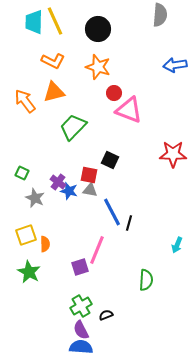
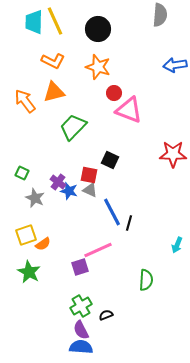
gray triangle: rotated 14 degrees clockwise
orange semicircle: moved 2 px left; rotated 56 degrees clockwise
pink line: moved 1 px right; rotated 44 degrees clockwise
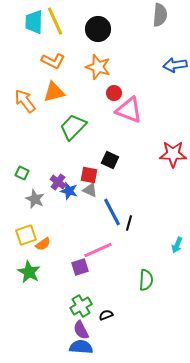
gray star: moved 1 px down
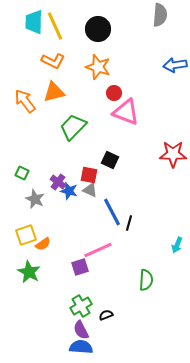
yellow line: moved 5 px down
pink triangle: moved 3 px left, 2 px down
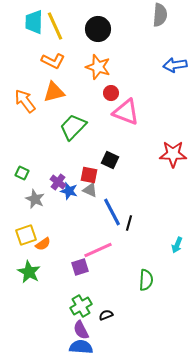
red circle: moved 3 px left
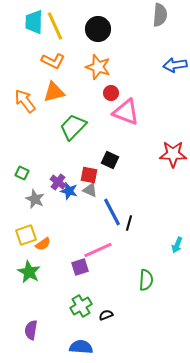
purple semicircle: moved 50 px left; rotated 36 degrees clockwise
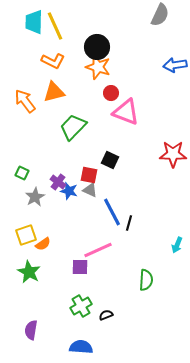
gray semicircle: rotated 20 degrees clockwise
black circle: moved 1 px left, 18 px down
gray star: moved 2 px up; rotated 18 degrees clockwise
purple square: rotated 18 degrees clockwise
